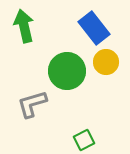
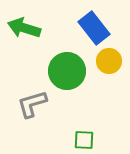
green arrow: moved 2 px down; rotated 60 degrees counterclockwise
yellow circle: moved 3 px right, 1 px up
green square: rotated 30 degrees clockwise
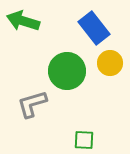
green arrow: moved 1 px left, 7 px up
yellow circle: moved 1 px right, 2 px down
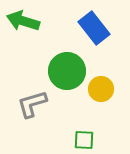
yellow circle: moved 9 px left, 26 px down
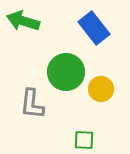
green circle: moved 1 px left, 1 px down
gray L-shape: rotated 68 degrees counterclockwise
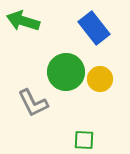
yellow circle: moved 1 px left, 10 px up
gray L-shape: moved 1 px right, 1 px up; rotated 32 degrees counterclockwise
